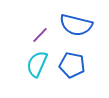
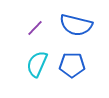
purple line: moved 5 px left, 7 px up
blue pentagon: rotated 10 degrees counterclockwise
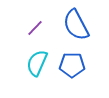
blue semicircle: rotated 48 degrees clockwise
cyan semicircle: moved 1 px up
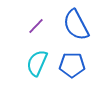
purple line: moved 1 px right, 2 px up
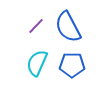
blue semicircle: moved 8 px left, 2 px down
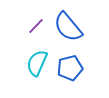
blue semicircle: rotated 12 degrees counterclockwise
blue pentagon: moved 2 px left, 3 px down; rotated 15 degrees counterclockwise
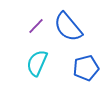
blue pentagon: moved 16 px right
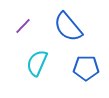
purple line: moved 13 px left
blue pentagon: rotated 15 degrees clockwise
